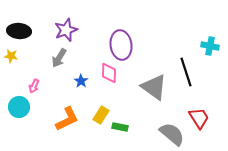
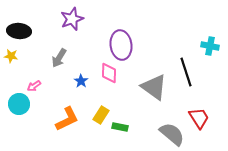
purple star: moved 6 px right, 11 px up
pink arrow: rotated 32 degrees clockwise
cyan circle: moved 3 px up
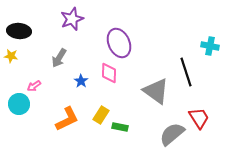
purple ellipse: moved 2 px left, 2 px up; rotated 16 degrees counterclockwise
gray triangle: moved 2 px right, 4 px down
gray semicircle: rotated 80 degrees counterclockwise
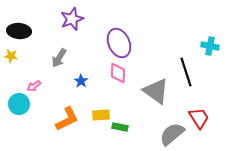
pink diamond: moved 9 px right
yellow rectangle: rotated 54 degrees clockwise
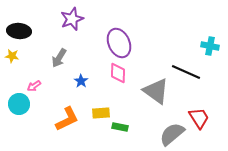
yellow star: moved 1 px right
black line: rotated 48 degrees counterclockwise
yellow rectangle: moved 2 px up
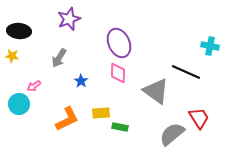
purple star: moved 3 px left
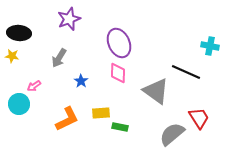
black ellipse: moved 2 px down
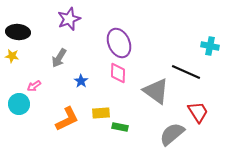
black ellipse: moved 1 px left, 1 px up
red trapezoid: moved 1 px left, 6 px up
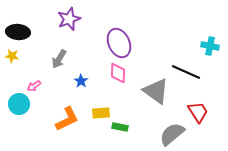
gray arrow: moved 1 px down
